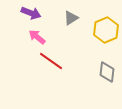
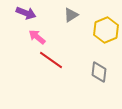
purple arrow: moved 5 px left
gray triangle: moved 3 px up
red line: moved 1 px up
gray diamond: moved 8 px left
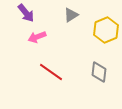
purple arrow: rotated 30 degrees clockwise
pink arrow: rotated 60 degrees counterclockwise
red line: moved 12 px down
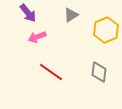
purple arrow: moved 2 px right
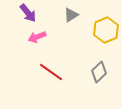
gray diamond: rotated 40 degrees clockwise
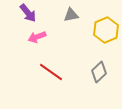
gray triangle: rotated 21 degrees clockwise
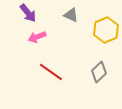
gray triangle: rotated 35 degrees clockwise
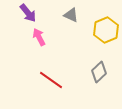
pink arrow: moved 2 px right; rotated 84 degrees clockwise
red line: moved 8 px down
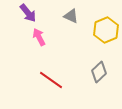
gray triangle: moved 1 px down
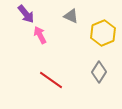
purple arrow: moved 2 px left, 1 px down
yellow hexagon: moved 3 px left, 3 px down
pink arrow: moved 1 px right, 2 px up
gray diamond: rotated 15 degrees counterclockwise
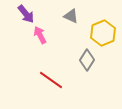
gray diamond: moved 12 px left, 12 px up
